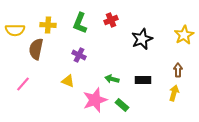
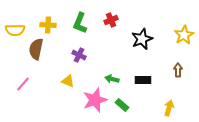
yellow arrow: moved 5 px left, 15 px down
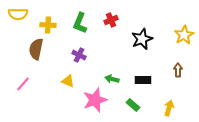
yellow semicircle: moved 3 px right, 16 px up
green rectangle: moved 11 px right
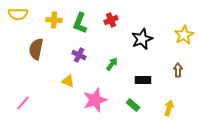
yellow cross: moved 6 px right, 5 px up
green arrow: moved 15 px up; rotated 112 degrees clockwise
pink line: moved 19 px down
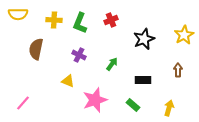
black star: moved 2 px right
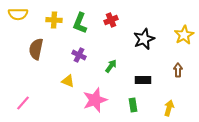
green arrow: moved 1 px left, 2 px down
green rectangle: rotated 40 degrees clockwise
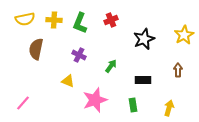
yellow semicircle: moved 7 px right, 5 px down; rotated 12 degrees counterclockwise
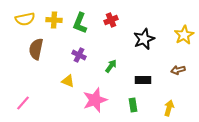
brown arrow: rotated 104 degrees counterclockwise
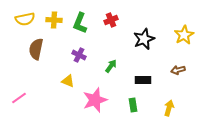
pink line: moved 4 px left, 5 px up; rotated 14 degrees clockwise
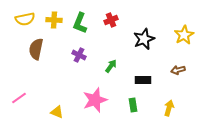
yellow triangle: moved 11 px left, 31 px down
